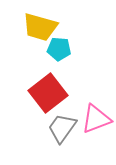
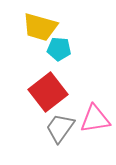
red square: moved 1 px up
pink triangle: moved 1 px left; rotated 12 degrees clockwise
gray trapezoid: moved 2 px left
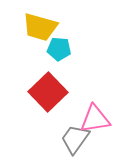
red square: rotated 6 degrees counterclockwise
gray trapezoid: moved 15 px right, 11 px down
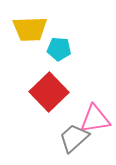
yellow trapezoid: moved 10 px left, 2 px down; rotated 18 degrees counterclockwise
red square: moved 1 px right
gray trapezoid: moved 1 px left, 1 px up; rotated 12 degrees clockwise
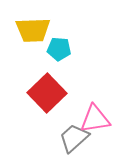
yellow trapezoid: moved 3 px right, 1 px down
red square: moved 2 px left, 1 px down
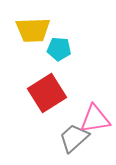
red square: rotated 12 degrees clockwise
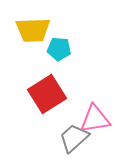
red square: moved 1 px down
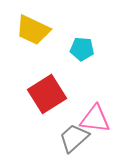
yellow trapezoid: rotated 27 degrees clockwise
cyan pentagon: moved 23 px right
pink triangle: rotated 16 degrees clockwise
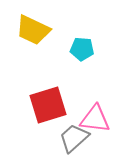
red square: moved 1 px right, 11 px down; rotated 15 degrees clockwise
